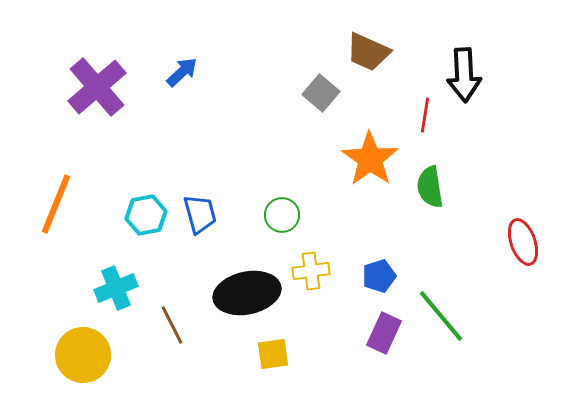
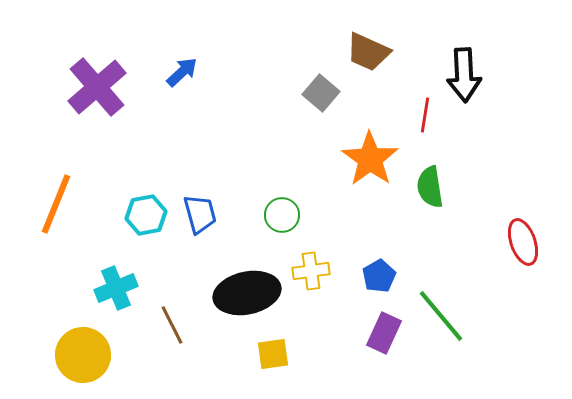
blue pentagon: rotated 12 degrees counterclockwise
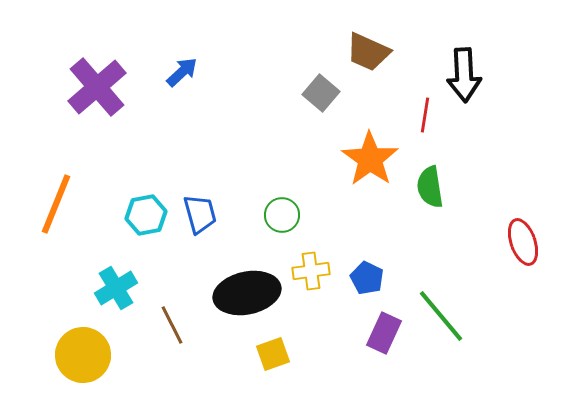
blue pentagon: moved 12 px left, 2 px down; rotated 16 degrees counterclockwise
cyan cross: rotated 9 degrees counterclockwise
yellow square: rotated 12 degrees counterclockwise
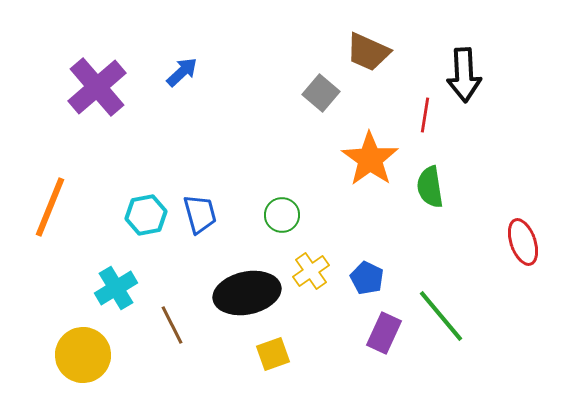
orange line: moved 6 px left, 3 px down
yellow cross: rotated 27 degrees counterclockwise
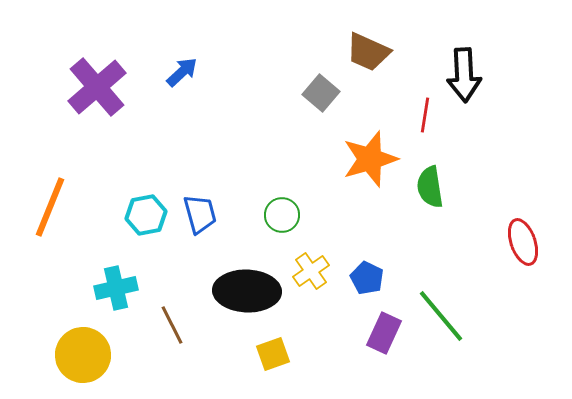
orange star: rotated 20 degrees clockwise
cyan cross: rotated 18 degrees clockwise
black ellipse: moved 2 px up; rotated 14 degrees clockwise
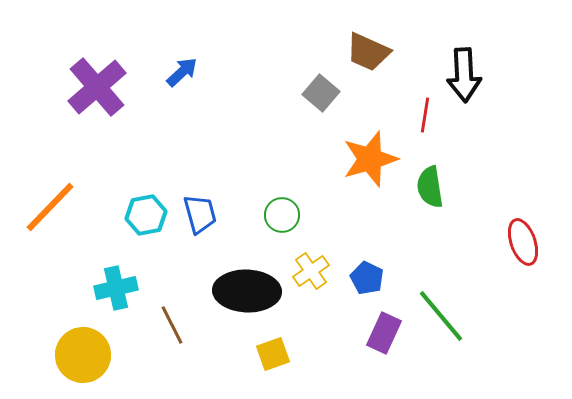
orange line: rotated 22 degrees clockwise
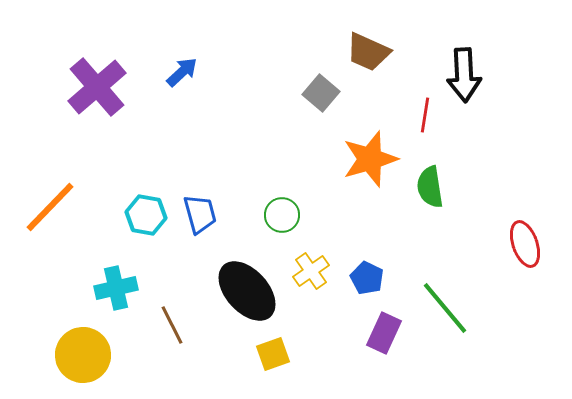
cyan hexagon: rotated 21 degrees clockwise
red ellipse: moved 2 px right, 2 px down
black ellipse: rotated 46 degrees clockwise
green line: moved 4 px right, 8 px up
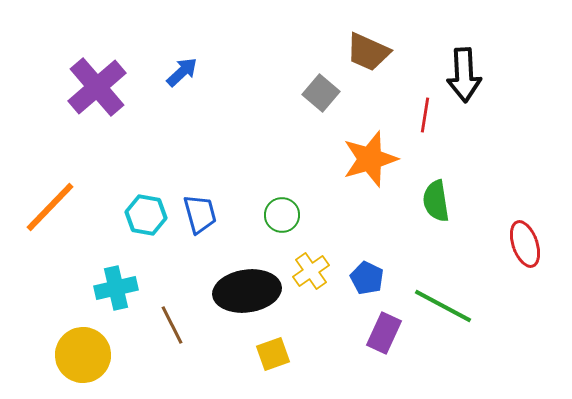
green semicircle: moved 6 px right, 14 px down
black ellipse: rotated 56 degrees counterclockwise
green line: moved 2 px left, 2 px up; rotated 22 degrees counterclockwise
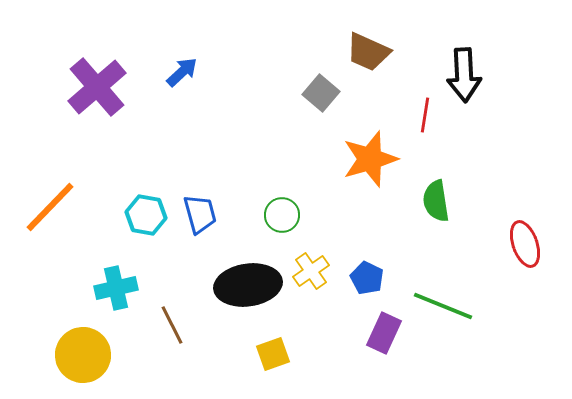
black ellipse: moved 1 px right, 6 px up
green line: rotated 6 degrees counterclockwise
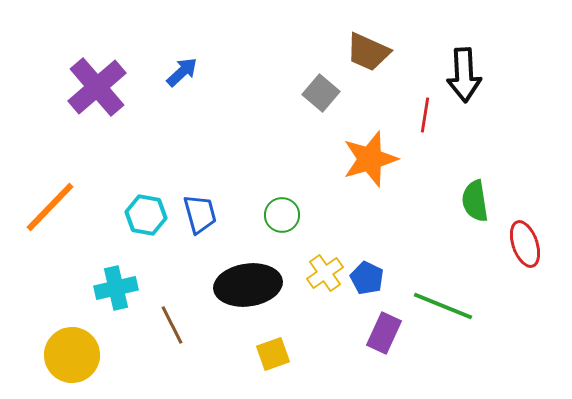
green semicircle: moved 39 px right
yellow cross: moved 14 px right, 2 px down
yellow circle: moved 11 px left
